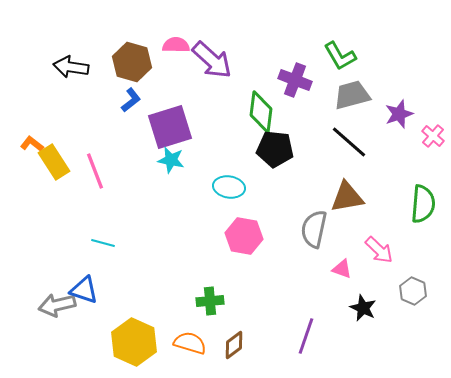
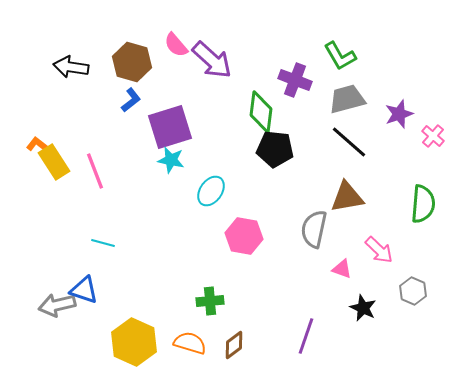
pink semicircle: rotated 132 degrees counterclockwise
gray trapezoid: moved 5 px left, 4 px down
orange L-shape: moved 6 px right, 1 px down
cyan ellipse: moved 18 px left, 4 px down; rotated 64 degrees counterclockwise
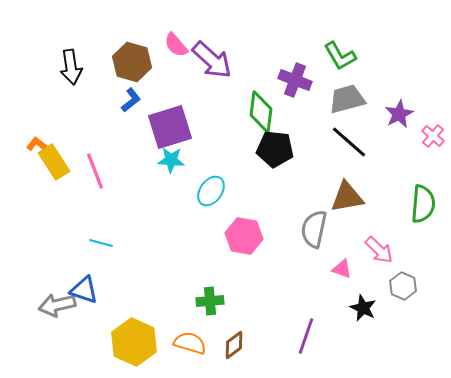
black arrow: rotated 108 degrees counterclockwise
purple star: rotated 8 degrees counterclockwise
cyan star: rotated 8 degrees counterclockwise
cyan line: moved 2 px left
gray hexagon: moved 10 px left, 5 px up
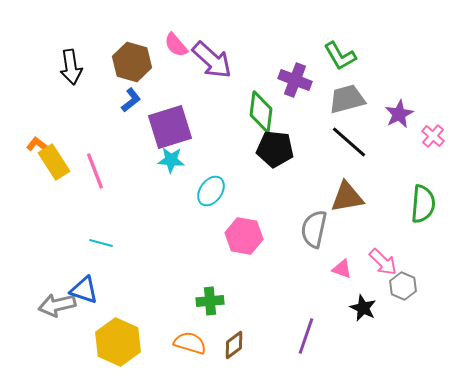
pink arrow: moved 4 px right, 12 px down
yellow hexagon: moved 16 px left
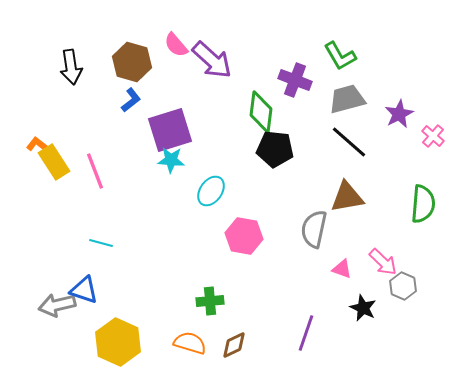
purple square: moved 3 px down
purple line: moved 3 px up
brown diamond: rotated 12 degrees clockwise
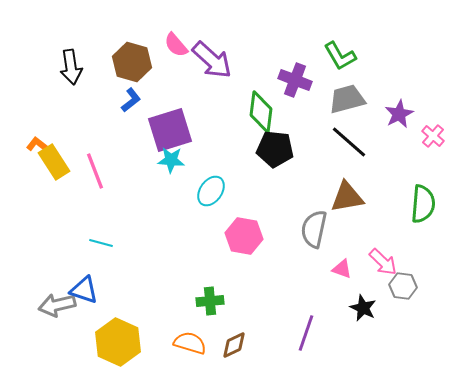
gray hexagon: rotated 16 degrees counterclockwise
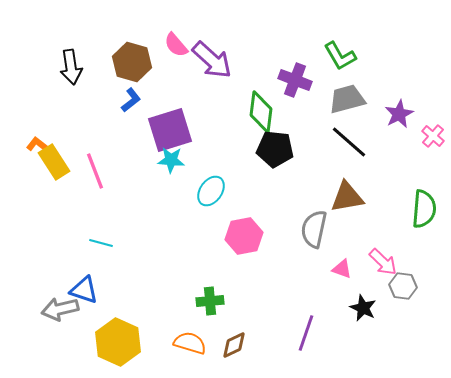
green semicircle: moved 1 px right, 5 px down
pink hexagon: rotated 21 degrees counterclockwise
gray arrow: moved 3 px right, 4 px down
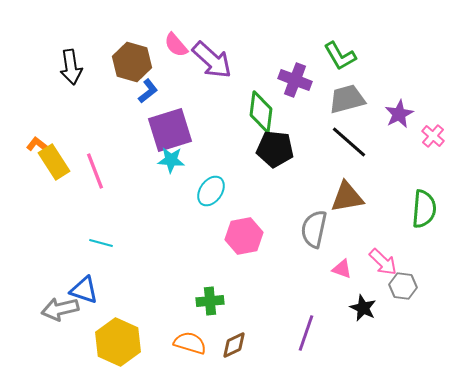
blue L-shape: moved 17 px right, 9 px up
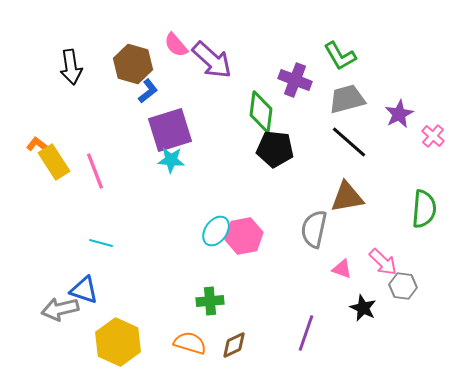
brown hexagon: moved 1 px right, 2 px down
cyan ellipse: moved 5 px right, 40 px down
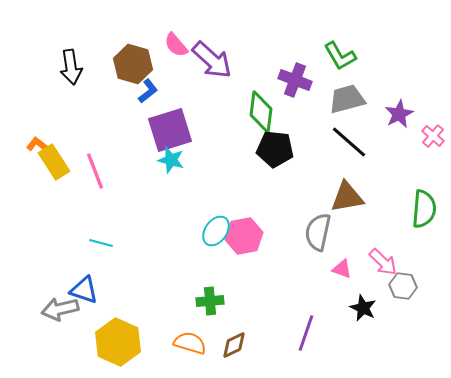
cyan star: rotated 12 degrees clockwise
gray semicircle: moved 4 px right, 3 px down
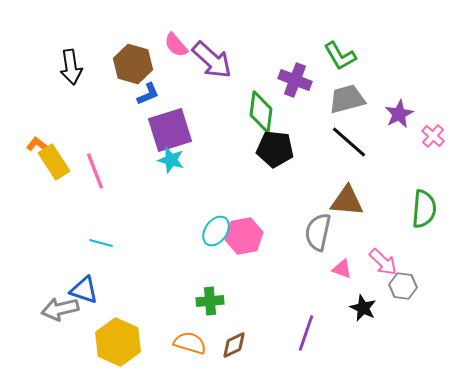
blue L-shape: moved 3 px down; rotated 15 degrees clockwise
brown triangle: moved 4 px down; rotated 15 degrees clockwise
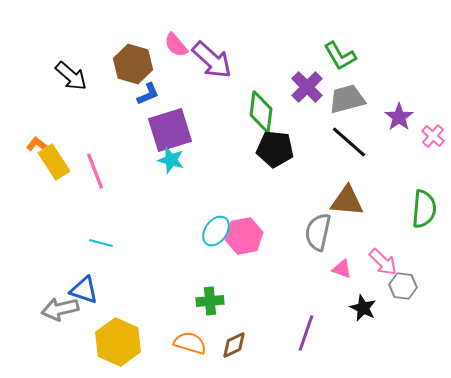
black arrow: moved 9 px down; rotated 40 degrees counterclockwise
purple cross: moved 12 px right, 7 px down; rotated 24 degrees clockwise
purple star: moved 3 px down; rotated 8 degrees counterclockwise
